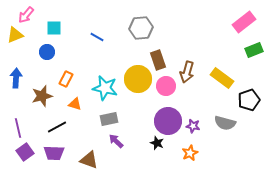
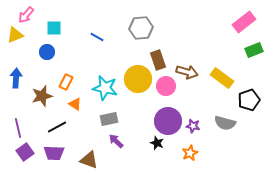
brown arrow: rotated 90 degrees counterclockwise
orange rectangle: moved 3 px down
orange triangle: rotated 16 degrees clockwise
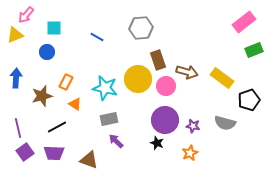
purple circle: moved 3 px left, 1 px up
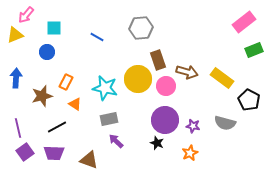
black pentagon: rotated 25 degrees counterclockwise
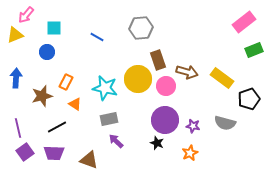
black pentagon: moved 1 px up; rotated 25 degrees clockwise
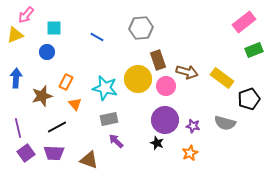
orange triangle: rotated 16 degrees clockwise
purple square: moved 1 px right, 1 px down
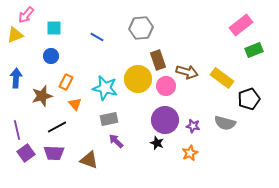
pink rectangle: moved 3 px left, 3 px down
blue circle: moved 4 px right, 4 px down
purple line: moved 1 px left, 2 px down
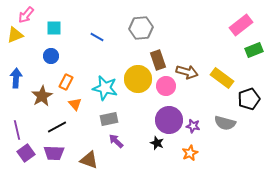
brown star: rotated 15 degrees counterclockwise
purple circle: moved 4 px right
